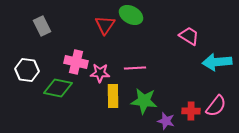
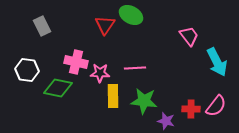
pink trapezoid: rotated 20 degrees clockwise
cyan arrow: rotated 112 degrees counterclockwise
red cross: moved 2 px up
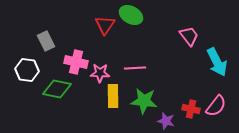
gray rectangle: moved 4 px right, 15 px down
green diamond: moved 1 px left, 1 px down
red cross: rotated 12 degrees clockwise
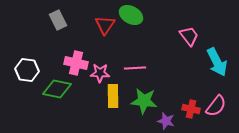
gray rectangle: moved 12 px right, 21 px up
pink cross: moved 1 px down
